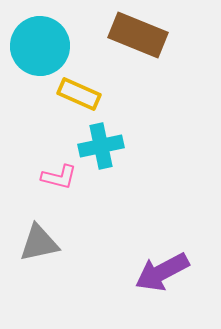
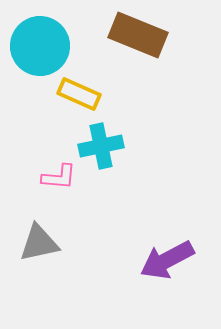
pink L-shape: rotated 9 degrees counterclockwise
purple arrow: moved 5 px right, 12 px up
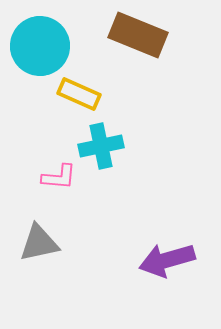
purple arrow: rotated 12 degrees clockwise
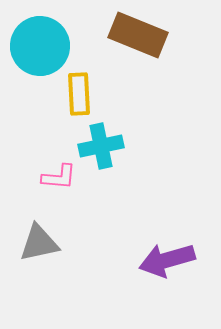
yellow rectangle: rotated 63 degrees clockwise
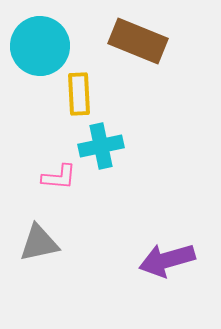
brown rectangle: moved 6 px down
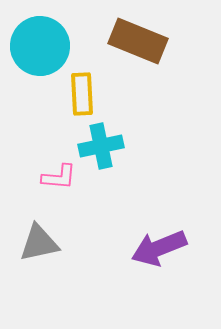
yellow rectangle: moved 3 px right
purple arrow: moved 8 px left, 12 px up; rotated 6 degrees counterclockwise
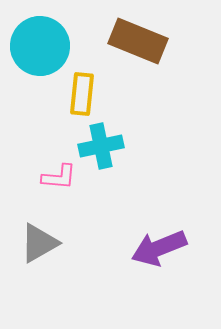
yellow rectangle: rotated 9 degrees clockwise
gray triangle: rotated 18 degrees counterclockwise
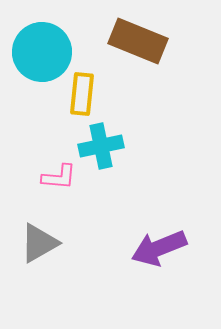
cyan circle: moved 2 px right, 6 px down
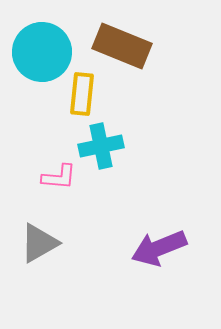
brown rectangle: moved 16 px left, 5 px down
